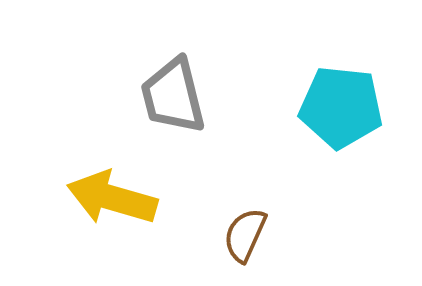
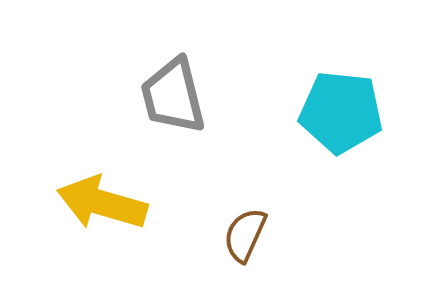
cyan pentagon: moved 5 px down
yellow arrow: moved 10 px left, 5 px down
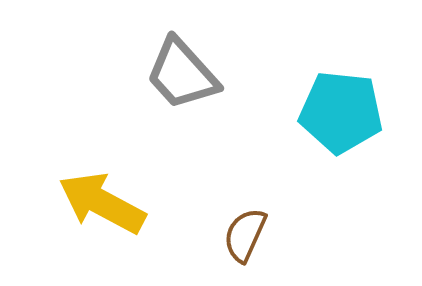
gray trapezoid: moved 9 px right, 22 px up; rotated 28 degrees counterclockwise
yellow arrow: rotated 12 degrees clockwise
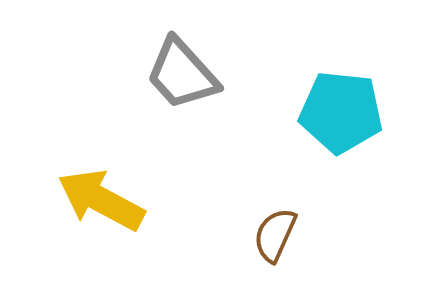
yellow arrow: moved 1 px left, 3 px up
brown semicircle: moved 30 px right
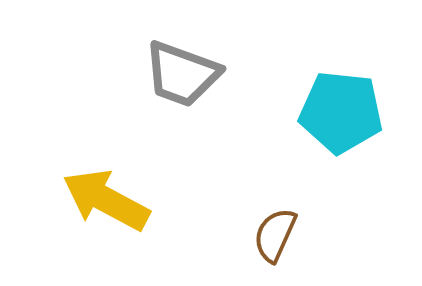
gray trapezoid: rotated 28 degrees counterclockwise
yellow arrow: moved 5 px right
